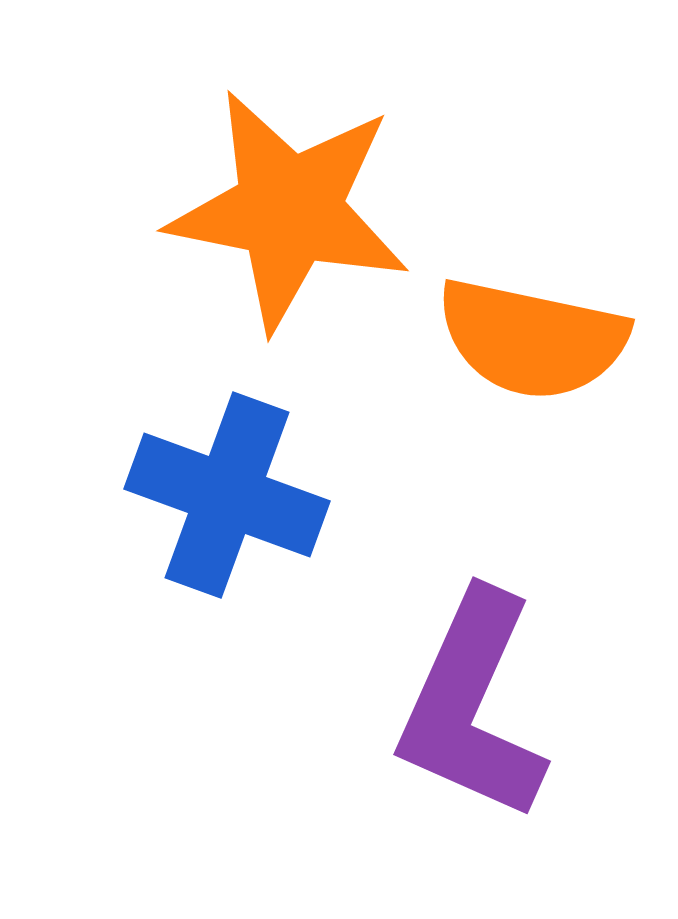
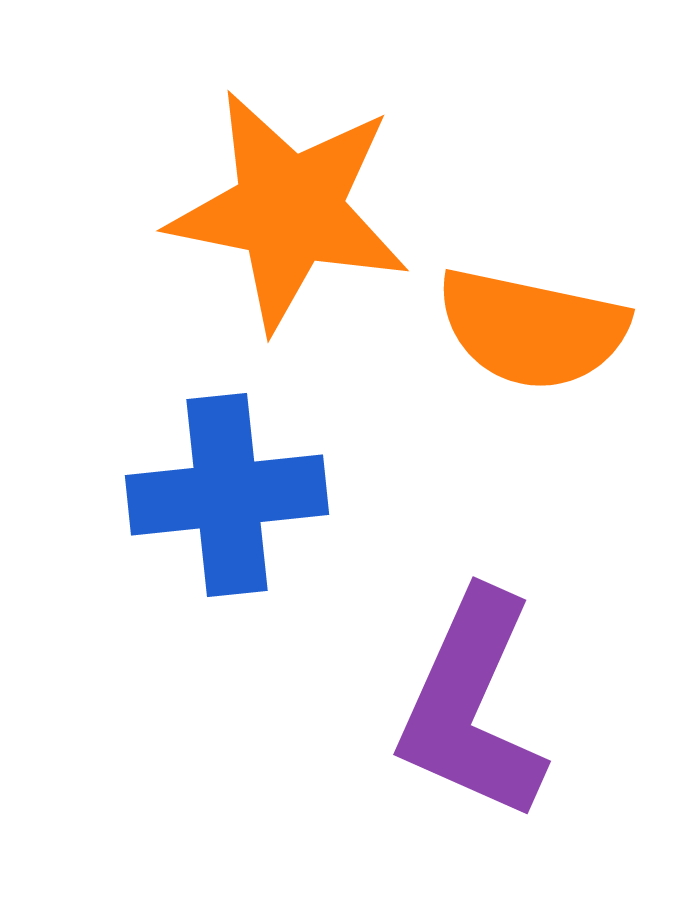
orange semicircle: moved 10 px up
blue cross: rotated 26 degrees counterclockwise
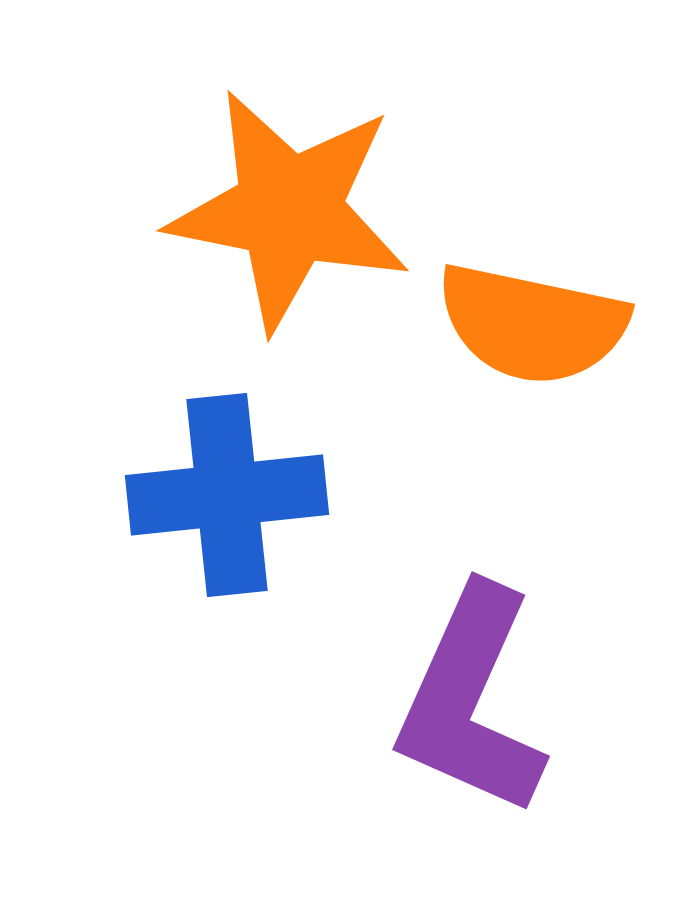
orange semicircle: moved 5 px up
purple L-shape: moved 1 px left, 5 px up
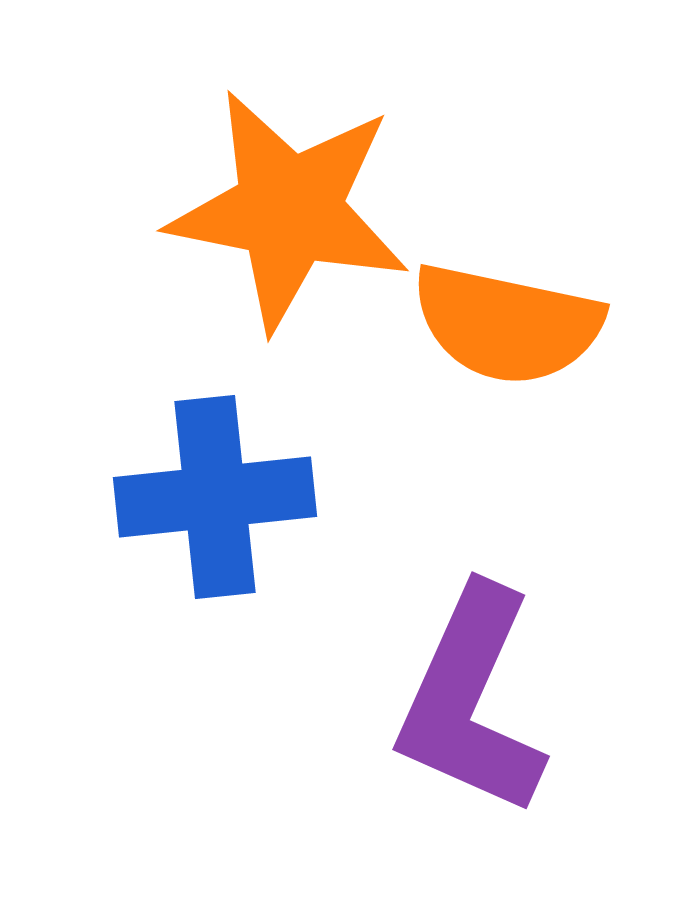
orange semicircle: moved 25 px left
blue cross: moved 12 px left, 2 px down
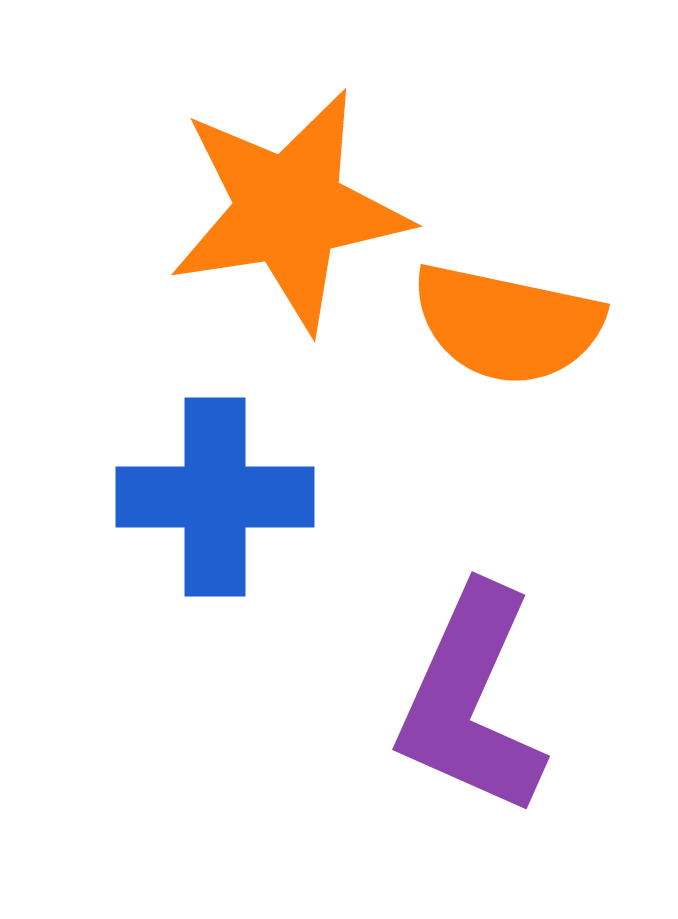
orange star: rotated 20 degrees counterclockwise
blue cross: rotated 6 degrees clockwise
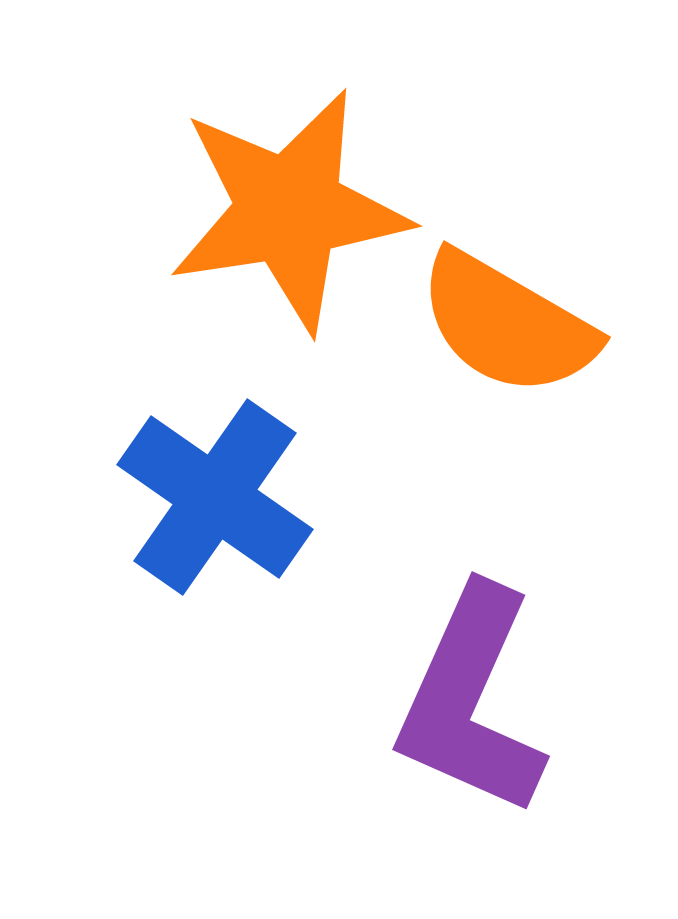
orange semicircle: rotated 18 degrees clockwise
blue cross: rotated 35 degrees clockwise
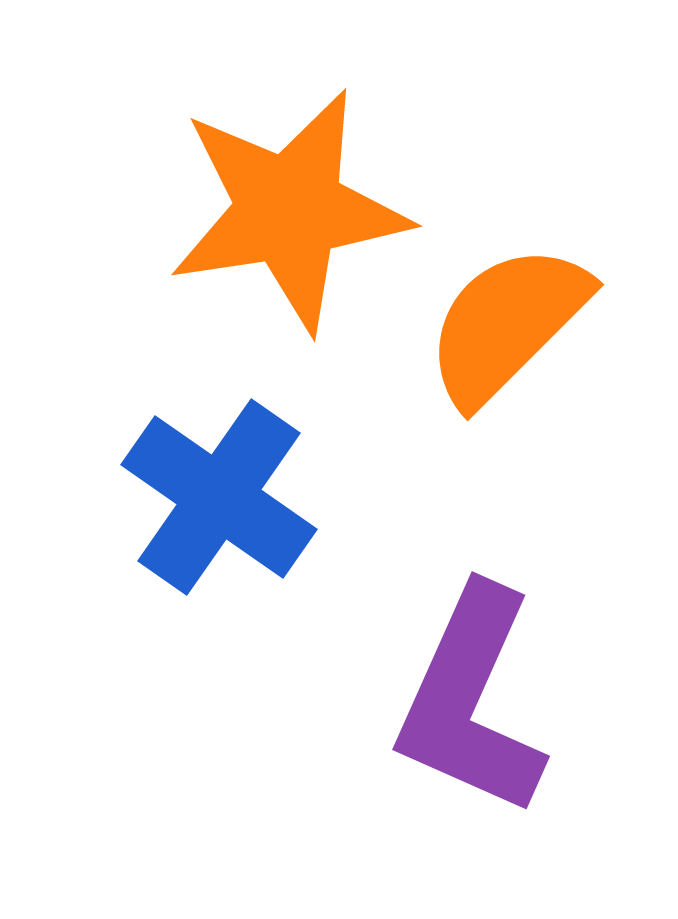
orange semicircle: rotated 105 degrees clockwise
blue cross: moved 4 px right
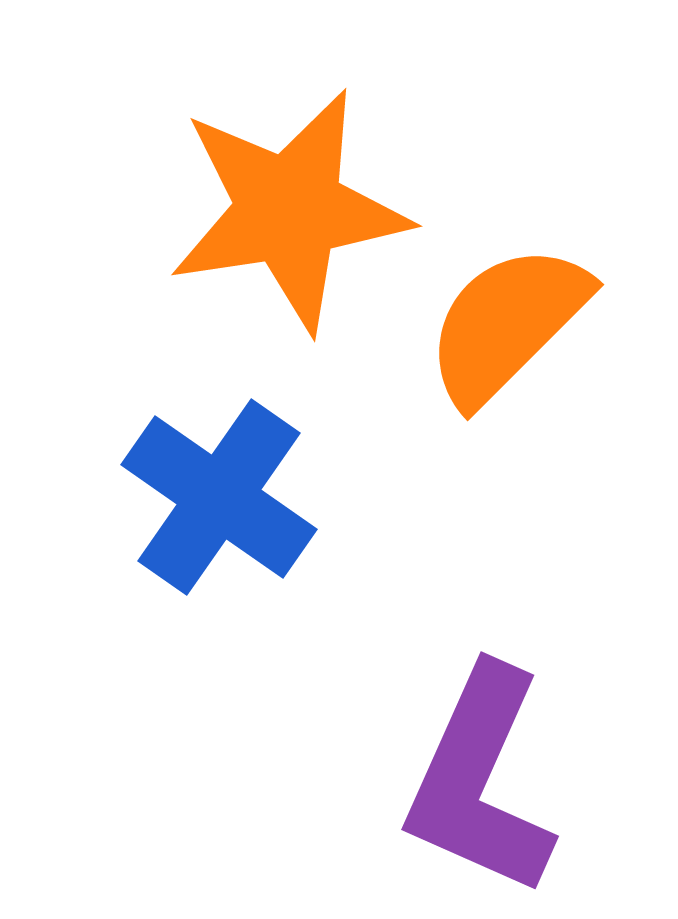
purple L-shape: moved 9 px right, 80 px down
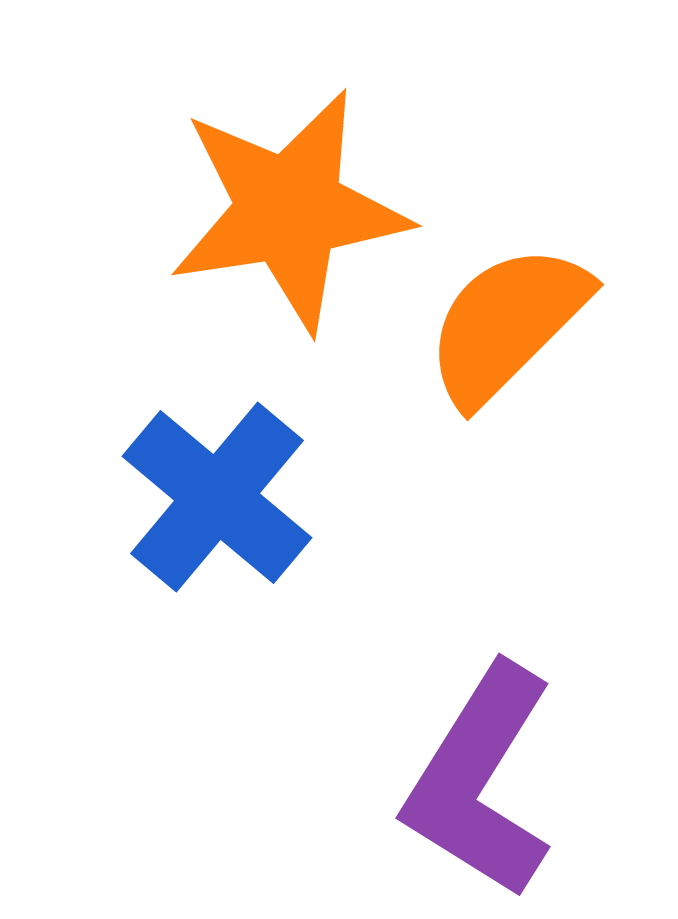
blue cross: moved 2 px left; rotated 5 degrees clockwise
purple L-shape: rotated 8 degrees clockwise
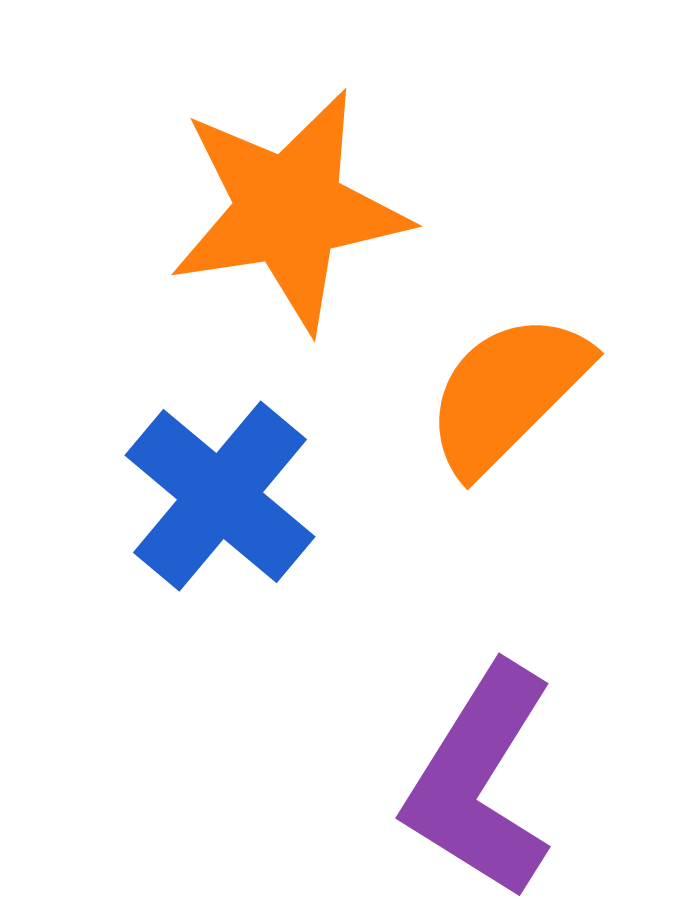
orange semicircle: moved 69 px down
blue cross: moved 3 px right, 1 px up
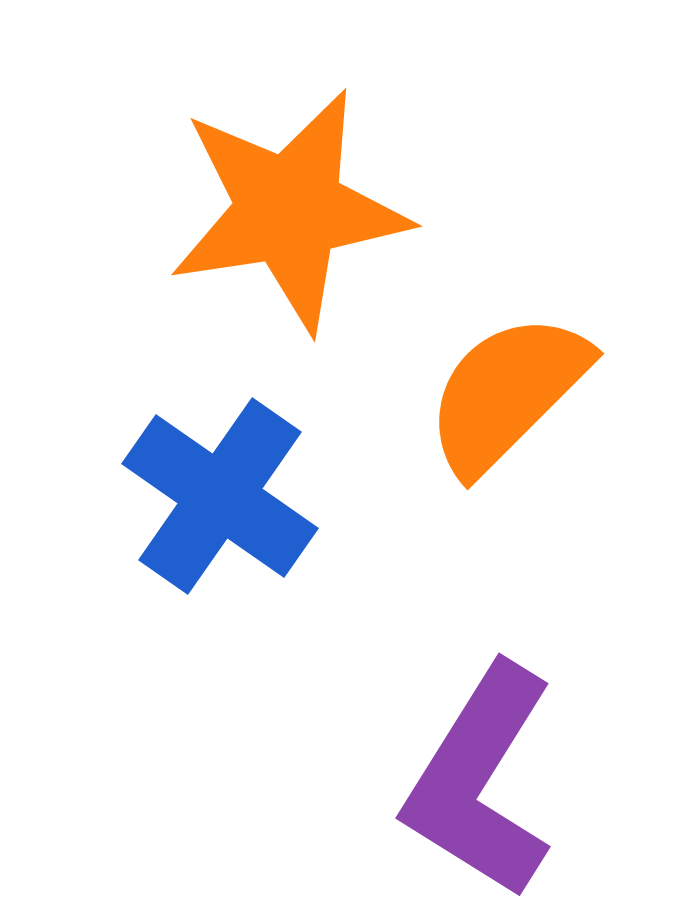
blue cross: rotated 5 degrees counterclockwise
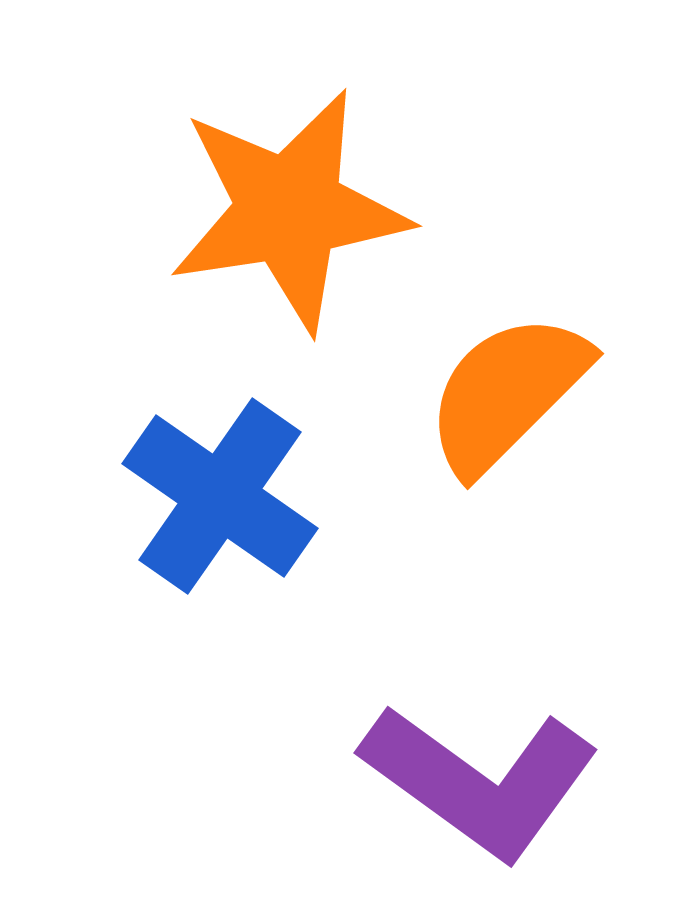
purple L-shape: rotated 86 degrees counterclockwise
